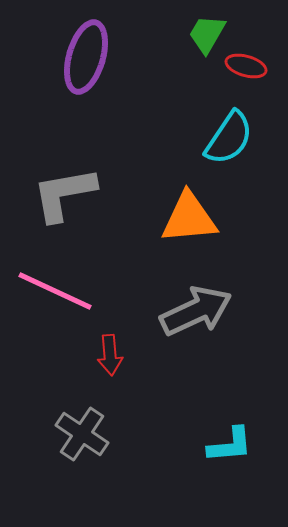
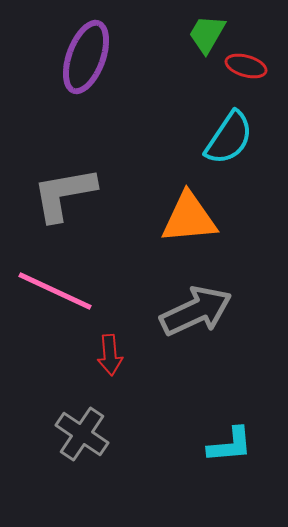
purple ellipse: rotated 4 degrees clockwise
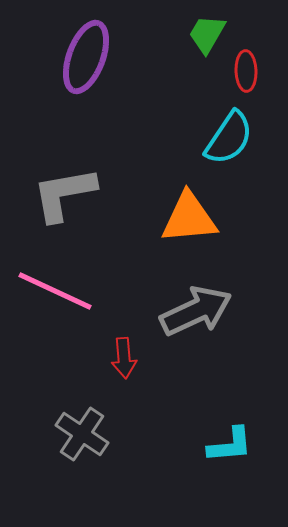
red ellipse: moved 5 px down; rotated 72 degrees clockwise
red arrow: moved 14 px right, 3 px down
